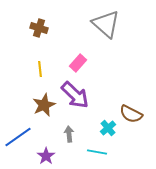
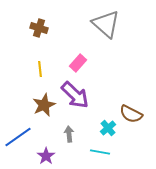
cyan line: moved 3 px right
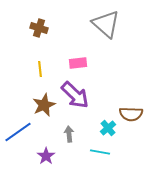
pink rectangle: rotated 42 degrees clockwise
brown semicircle: rotated 25 degrees counterclockwise
blue line: moved 5 px up
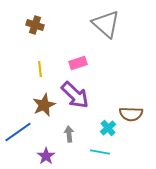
brown cross: moved 4 px left, 3 px up
pink rectangle: rotated 12 degrees counterclockwise
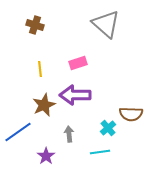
purple arrow: rotated 136 degrees clockwise
cyan line: rotated 18 degrees counterclockwise
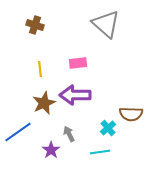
pink rectangle: rotated 12 degrees clockwise
brown star: moved 2 px up
gray arrow: rotated 21 degrees counterclockwise
purple star: moved 5 px right, 6 px up
